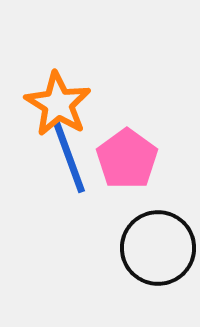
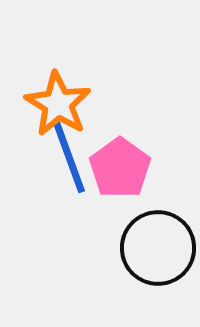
pink pentagon: moved 7 px left, 9 px down
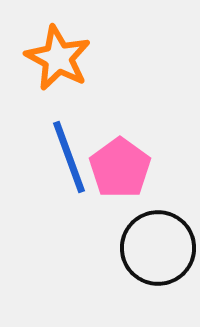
orange star: moved 46 px up; rotated 4 degrees counterclockwise
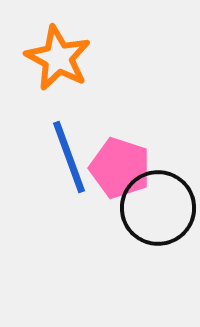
pink pentagon: rotated 18 degrees counterclockwise
black circle: moved 40 px up
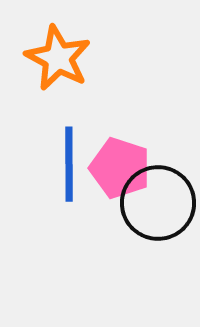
blue line: moved 7 px down; rotated 20 degrees clockwise
black circle: moved 5 px up
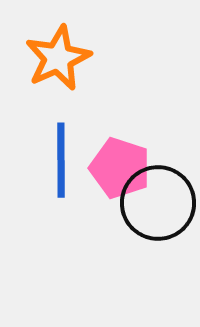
orange star: rotated 20 degrees clockwise
blue line: moved 8 px left, 4 px up
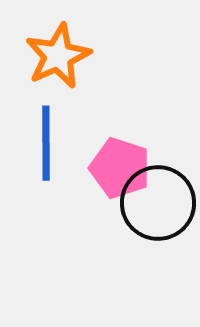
orange star: moved 2 px up
blue line: moved 15 px left, 17 px up
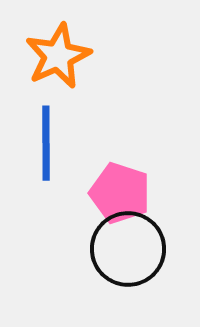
pink pentagon: moved 25 px down
black circle: moved 30 px left, 46 px down
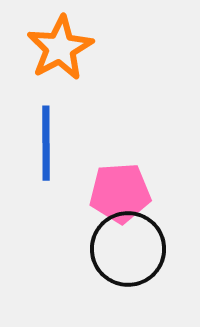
orange star: moved 2 px right, 8 px up; rotated 4 degrees counterclockwise
pink pentagon: rotated 22 degrees counterclockwise
